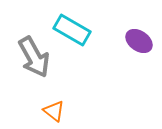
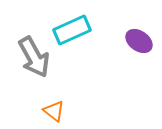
cyan rectangle: rotated 54 degrees counterclockwise
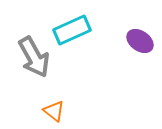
purple ellipse: moved 1 px right
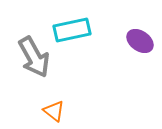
cyan rectangle: rotated 12 degrees clockwise
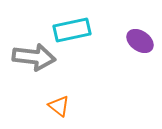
gray arrow: rotated 54 degrees counterclockwise
orange triangle: moved 5 px right, 5 px up
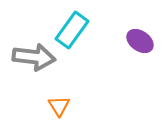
cyan rectangle: rotated 42 degrees counterclockwise
orange triangle: rotated 20 degrees clockwise
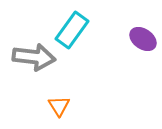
purple ellipse: moved 3 px right, 2 px up
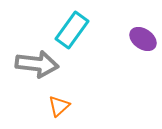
gray arrow: moved 3 px right, 7 px down
orange triangle: rotated 20 degrees clockwise
